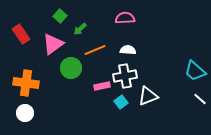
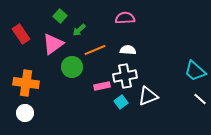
green arrow: moved 1 px left, 1 px down
green circle: moved 1 px right, 1 px up
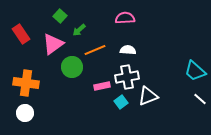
white cross: moved 2 px right, 1 px down
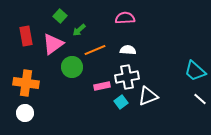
red rectangle: moved 5 px right, 2 px down; rotated 24 degrees clockwise
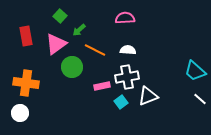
pink triangle: moved 3 px right
orange line: rotated 50 degrees clockwise
white circle: moved 5 px left
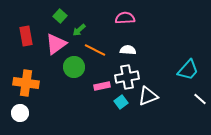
green circle: moved 2 px right
cyan trapezoid: moved 7 px left, 1 px up; rotated 90 degrees counterclockwise
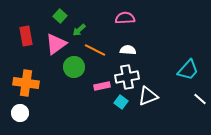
cyan square: rotated 16 degrees counterclockwise
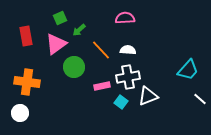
green square: moved 2 px down; rotated 24 degrees clockwise
orange line: moved 6 px right; rotated 20 degrees clockwise
white cross: moved 1 px right
orange cross: moved 1 px right, 1 px up
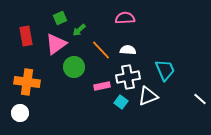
cyan trapezoid: moved 23 px left; rotated 65 degrees counterclockwise
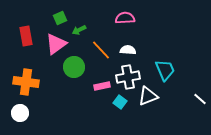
green arrow: rotated 16 degrees clockwise
orange cross: moved 1 px left
cyan square: moved 1 px left
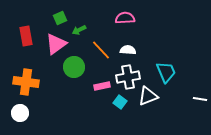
cyan trapezoid: moved 1 px right, 2 px down
white line: rotated 32 degrees counterclockwise
